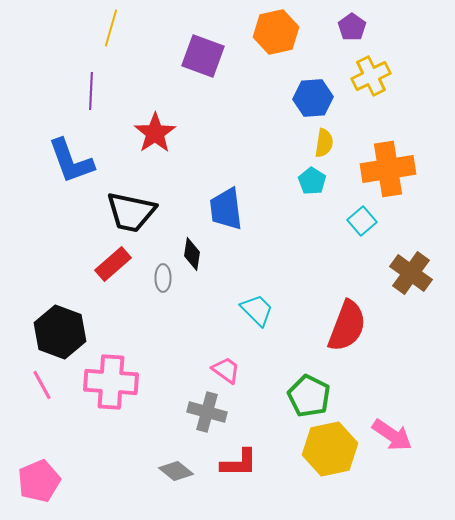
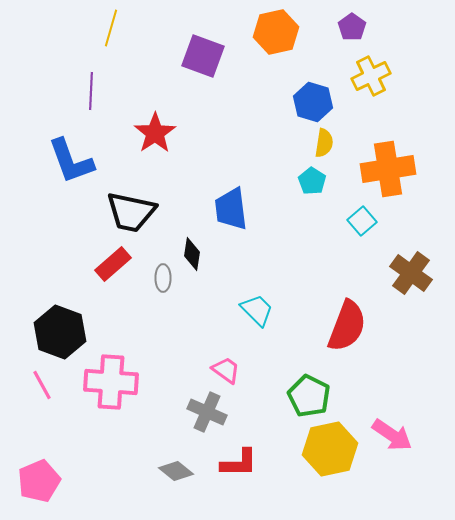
blue hexagon: moved 4 px down; rotated 21 degrees clockwise
blue trapezoid: moved 5 px right
gray cross: rotated 9 degrees clockwise
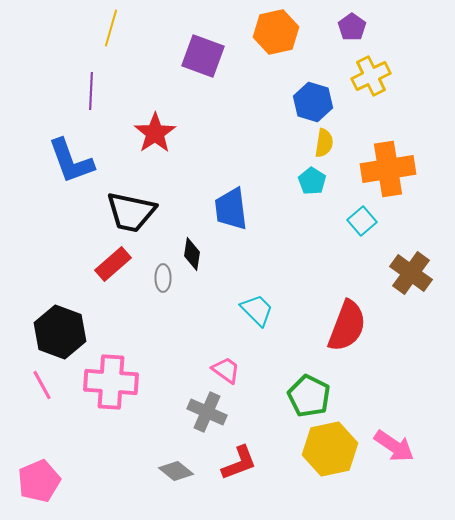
pink arrow: moved 2 px right, 11 px down
red L-shape: rotated 21 degrees counterclockwise
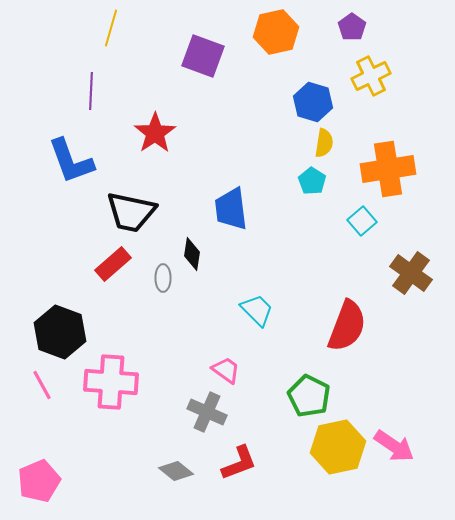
yellow hexagon: moved 8 px right, 2 px up
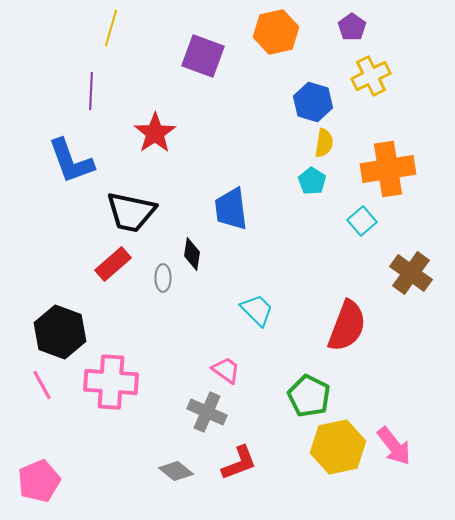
pink arrow: rotated 18 degrees clockwise
